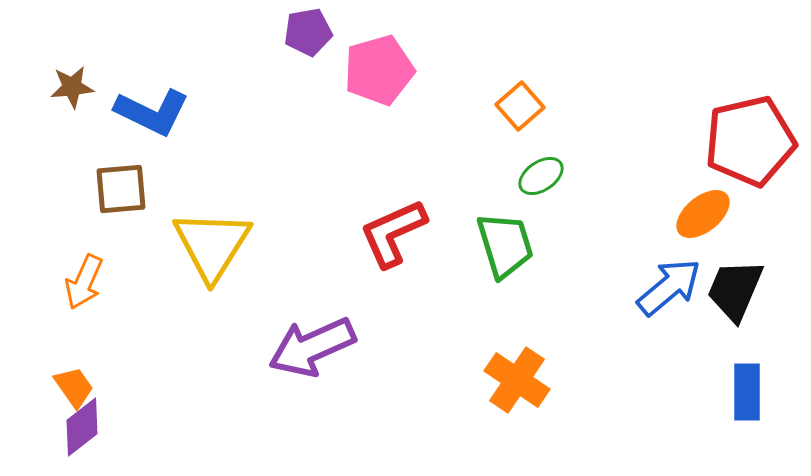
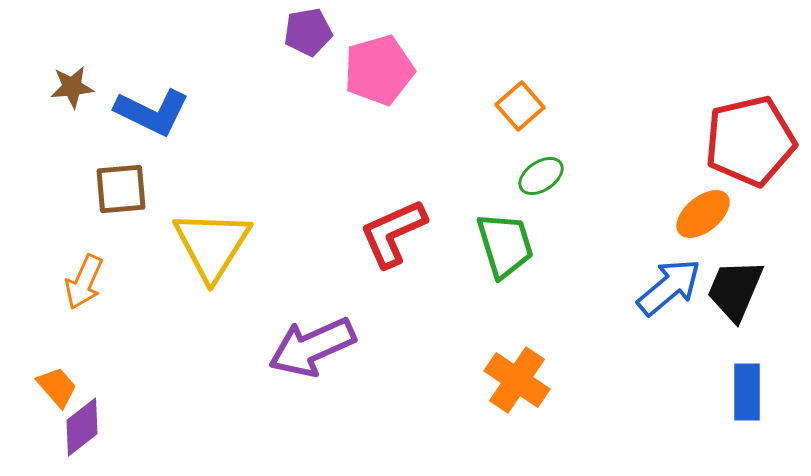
orange trapezoid: moved 17 px left; rotated 6 degrees counterclockwise
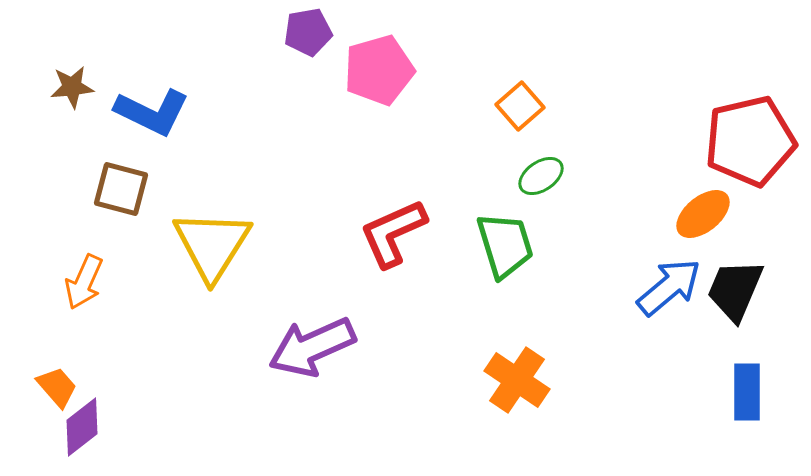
brown square: rotated 20 degrees clockwise
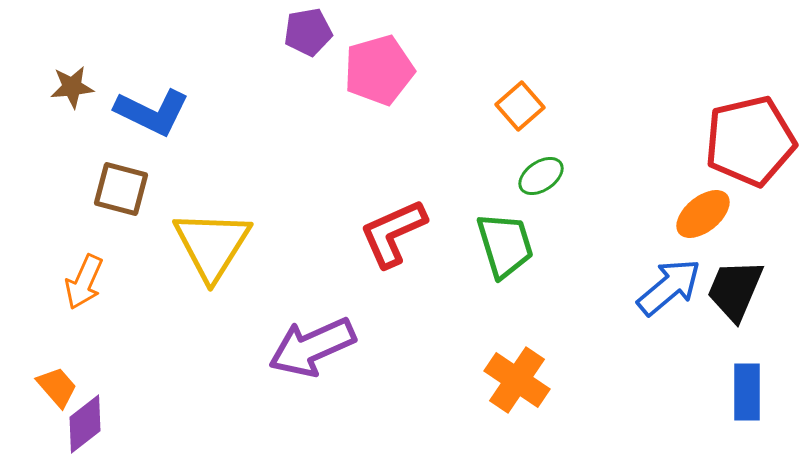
purple diamond: moved 3 px right, 3 px up
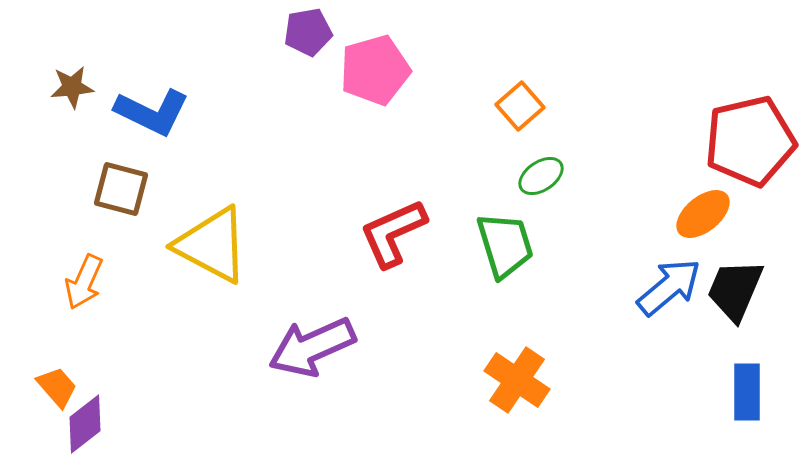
pink pentagon: moved 4 px left
yellow triangle: rotated 34 degrees counterclockwise
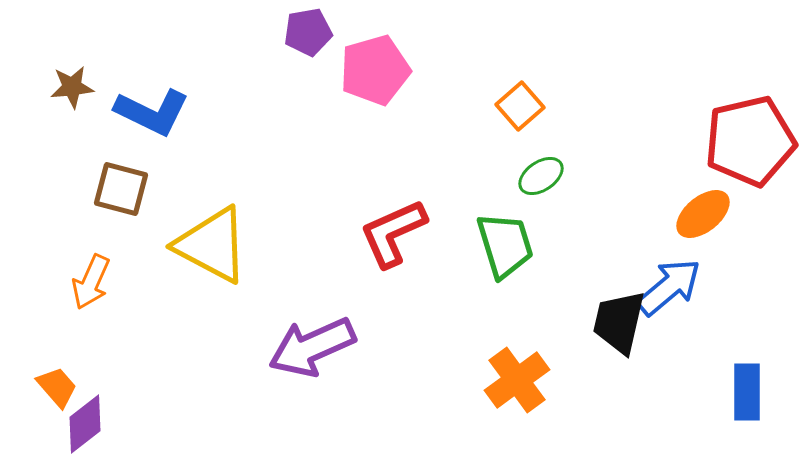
orange arrow: moved 7 px right
black trapezoid: moved 116 px left, 32 px down; rotated 10 degrees counterclockwise
orange cross: rotated 20 degrees clockwise
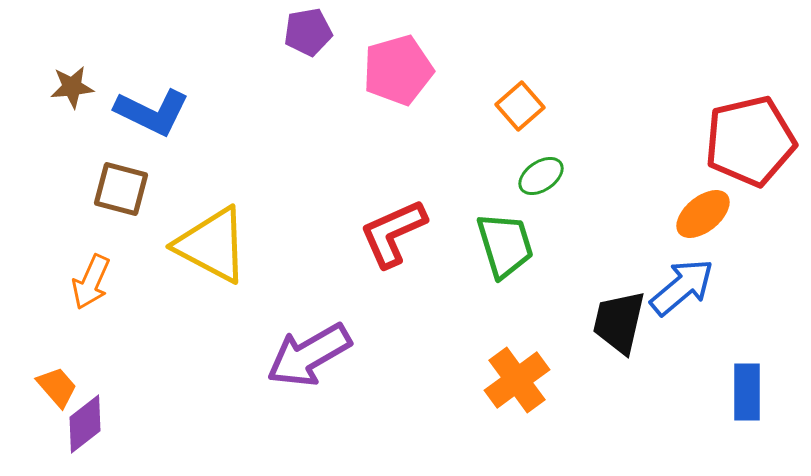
pink pentagon: moved 23 px right
blue arrow: moved 13 px right
purple arrow: moved 3 px left, 8 px down; rotated 6 degrees counterclockwise
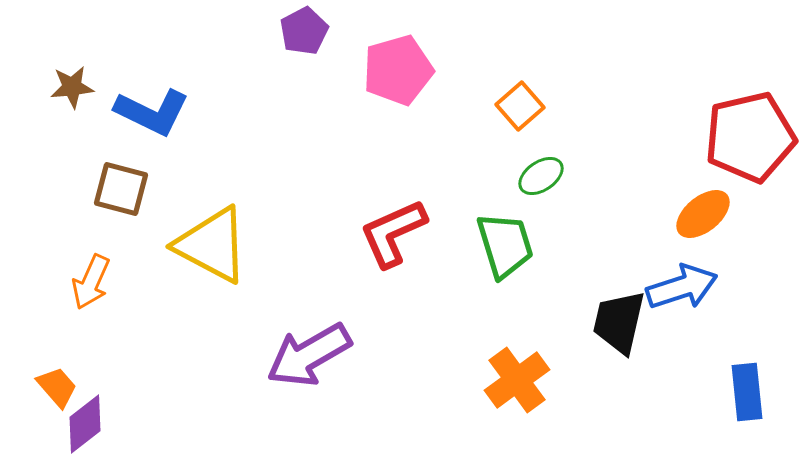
purple pentagon: moved 4 px left, 1 px up; rotated 18 degrees counterclockwise
red pentagon: moved 4 px up
blue arrow: rotated 22 degrees clockwise
blue rectangle: rotated 6 degrees counterclockwise
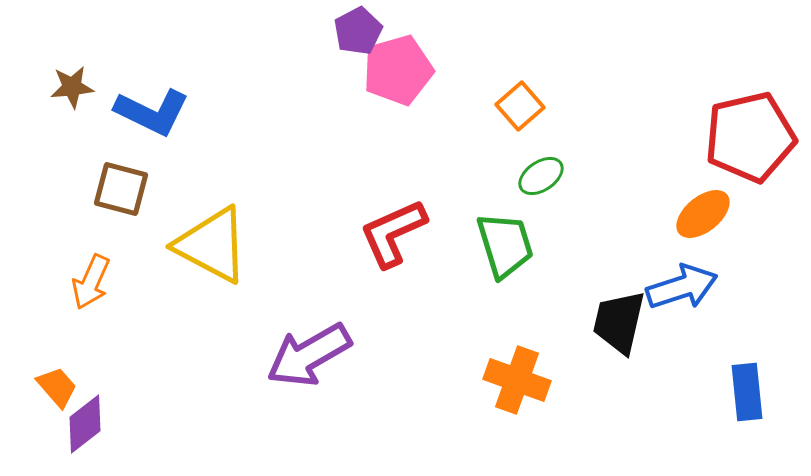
purple pentagon: moved 54 px right
orange cross: rotated 34 degrees counterclockwise
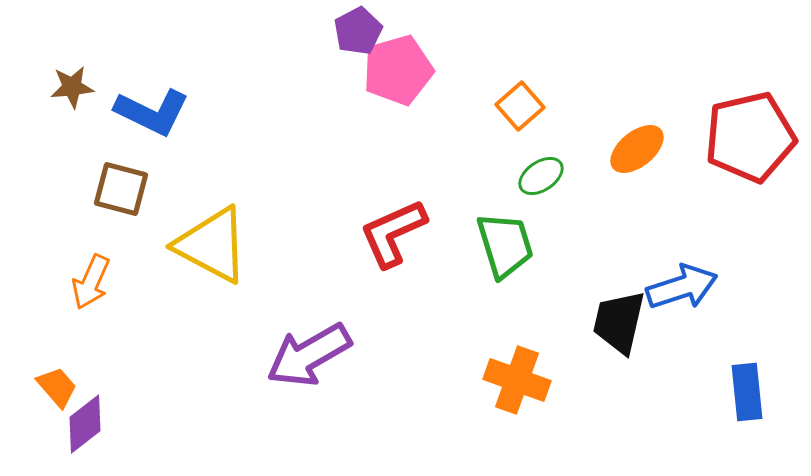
orange ellipse: moved 66 px left, 65 px up
